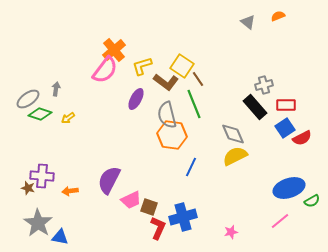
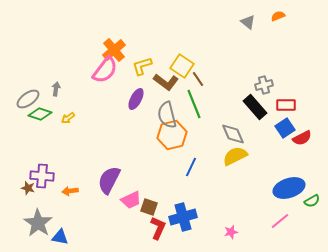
orange hexagon: rotated 20 degrees counterclockwise
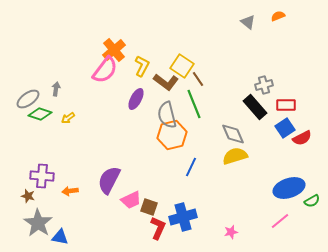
yellow L-shape: rotated 135 degrees clockwise
yellow semicircle: rotated 10 degrees clockwise
brown star: moved 8 px down
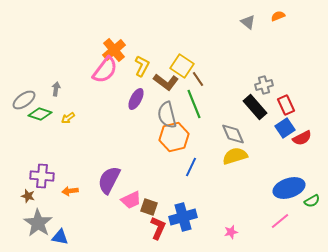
gray ellipse: moved 4 px left, 1 px down
red rectangle: rotated 66 degrees clockwise
orange hexagon: moved 2 px right, 2 px down
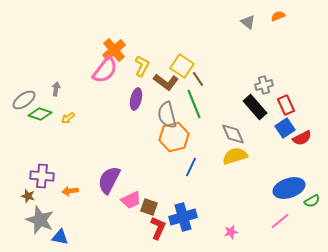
purple ellipse: rotated 15 degrees counterclockwise
gray star: moved 2 px right, 3 px up; rotated 12 degrees counterclockwise
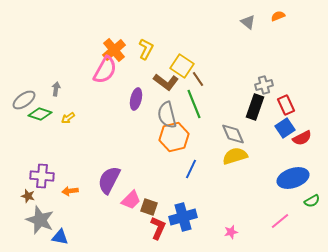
yellow L-shape: moved 4 px right, 17 px up
pink semicircle: rotated 8 degrees counterclockwise
black rectangle: rotated 60 degrees clockwise
blue line: moved 2 px down
blue ellipse: moved 4 px right, 10 px up
pink trapezoid: rotated 20 degrees counterclockwise
